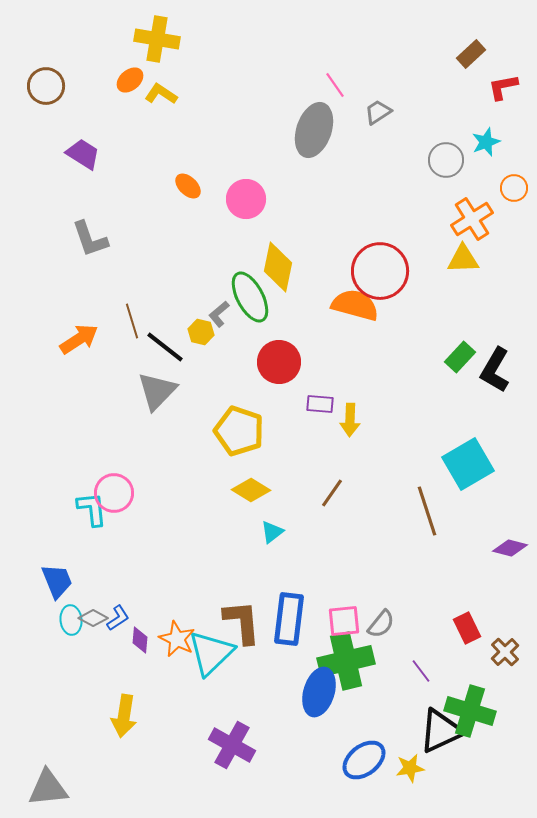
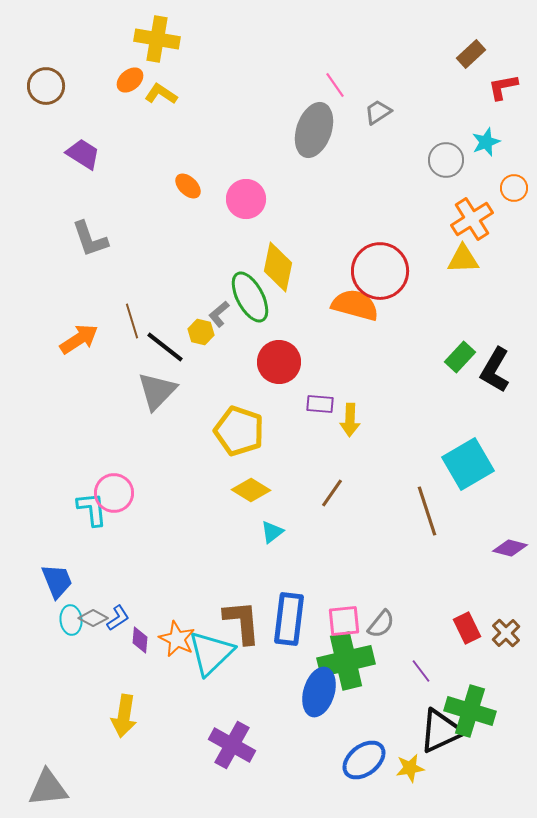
brown cross at (505, 652): moved 1 px right, 19 px up
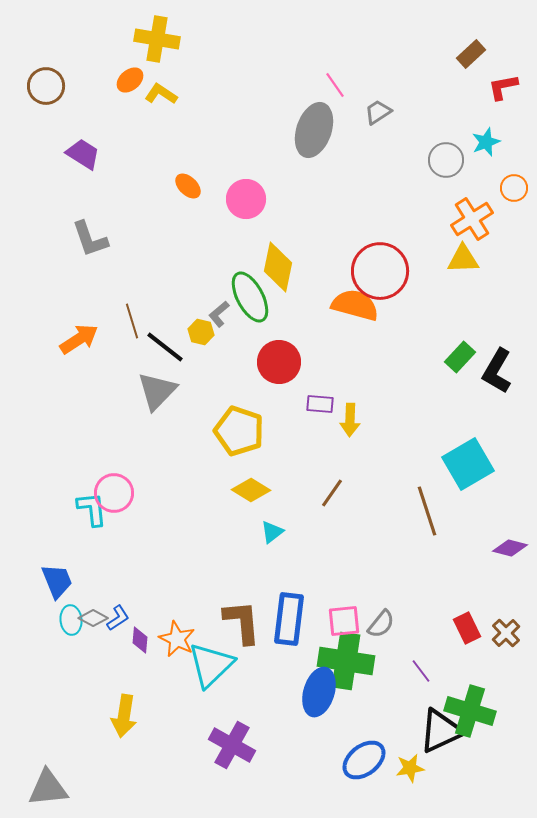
black L-shape at (495, 370): moved 2 px right, 1 px down
cyan triangle at (211, 653): moved 12 px down
green cross at (346, 661): rotated 22 degrees clockwise
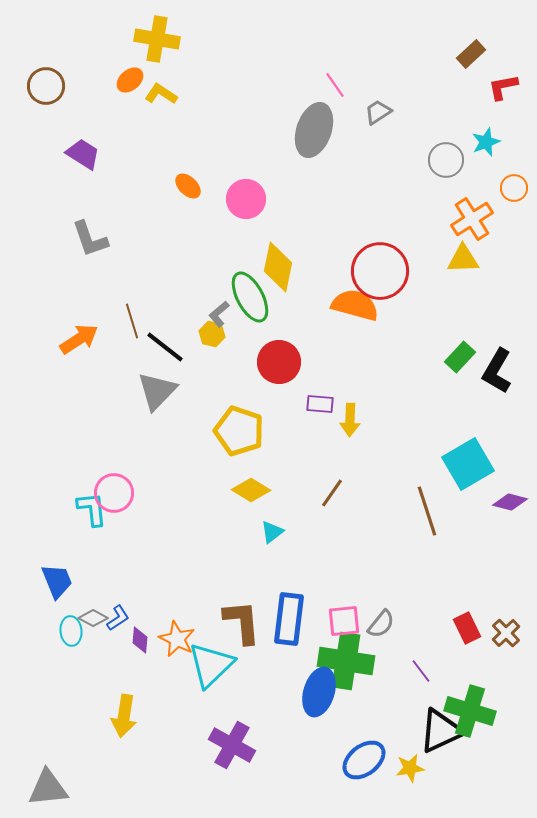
yellow hexagon at (201, 332): moved 11 px right, 2 px down
purple diamond at (510, 548): moved 46 px up
cyan ellipse at (71, 620): moved 11 px down
